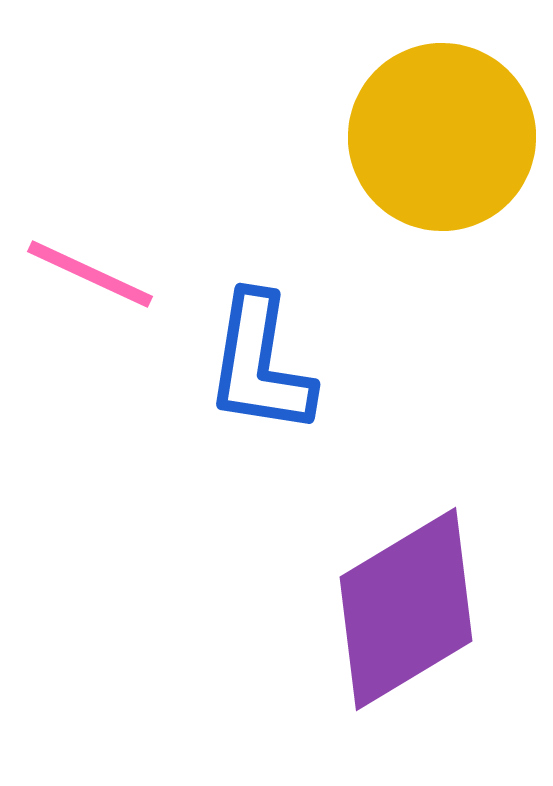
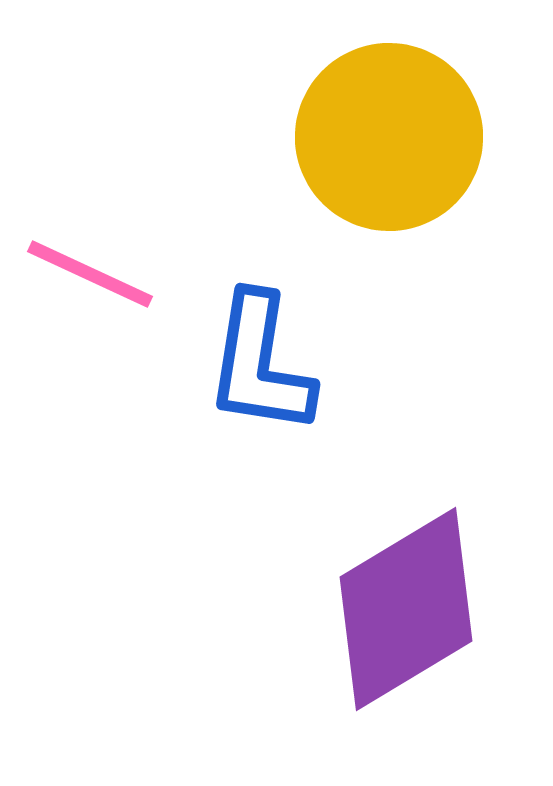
yellow circle: moved 53 px left
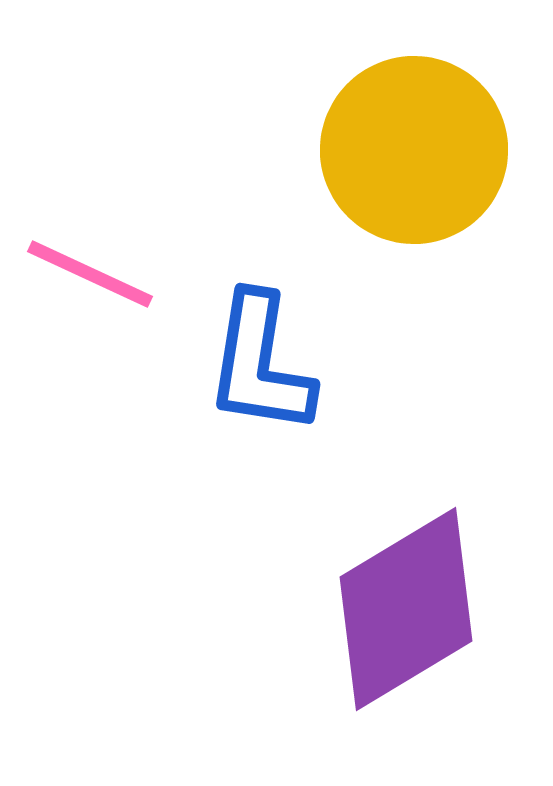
yellow circle: moved 25 px right, 13 px down
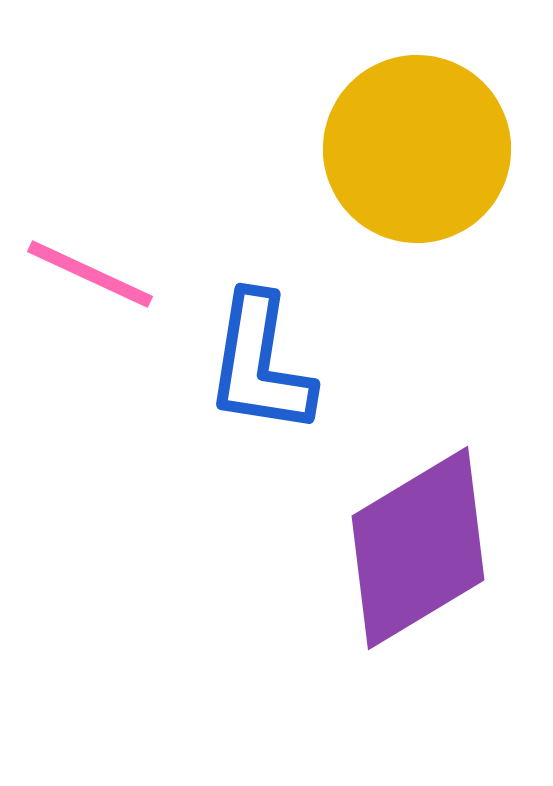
yellow circle: moved 3 px right, 1 px up
purple diamond: moved 12 px right, 61 px up
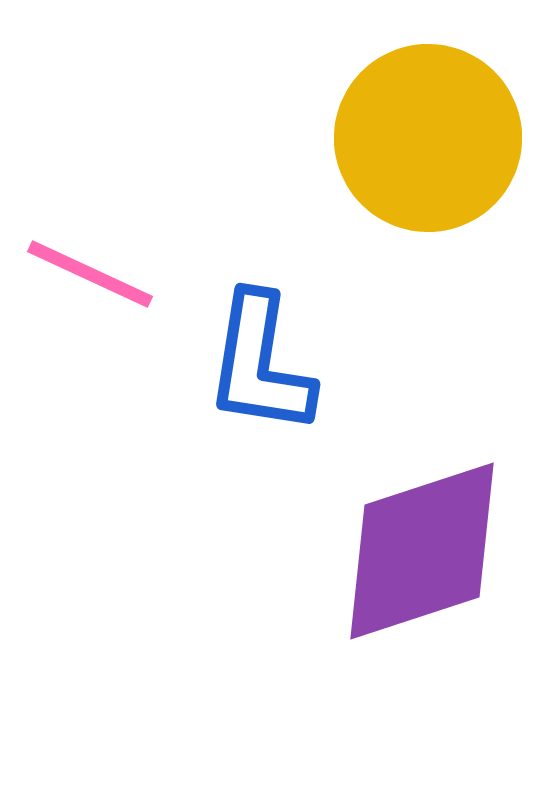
yellow circle: moved 11 px right, 11 px up
purple diamond: moved 4 px right, 3 px down; rotated 13 degrees clockwise
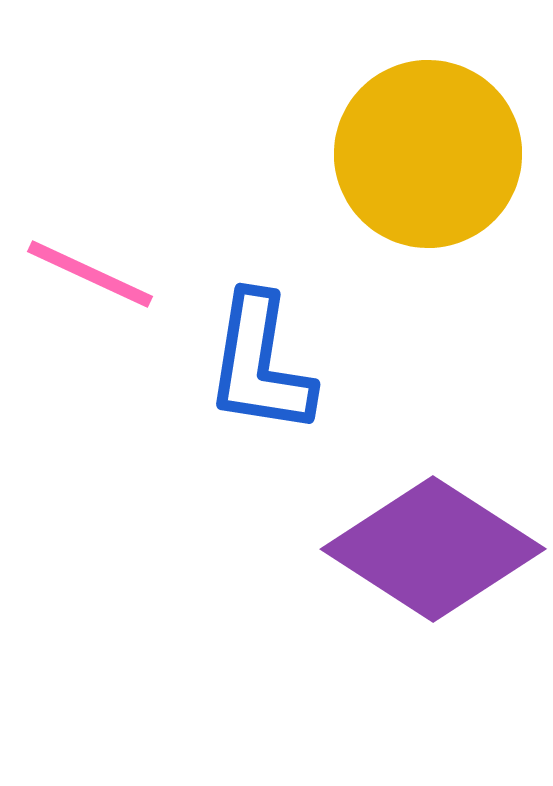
yellow circle: moved 16 px down
purple diamond: moved 11 px right, 2 px up; rotated 51 degrees clockwise
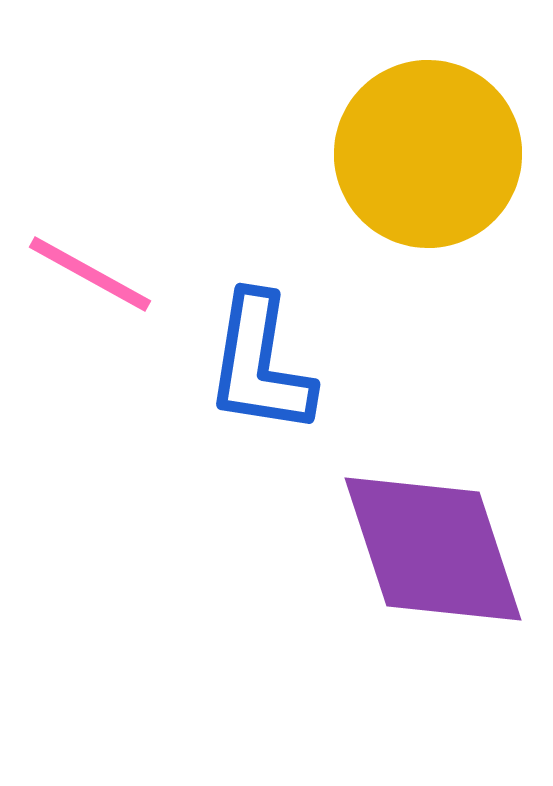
pink line: rotated 4 degrees clockwise
purple diamond: rotated 39 degrees clockwise
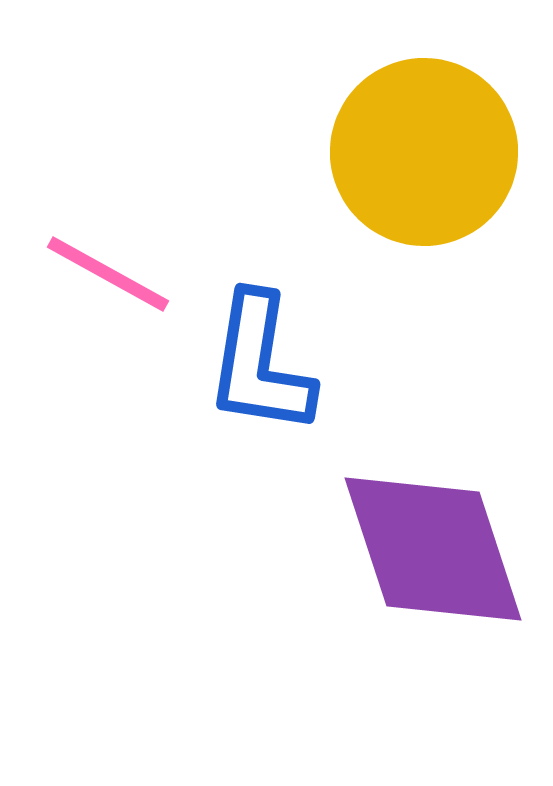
yellow circle: moved 4 px left, 2 px up
pink line: moved 18 px right
